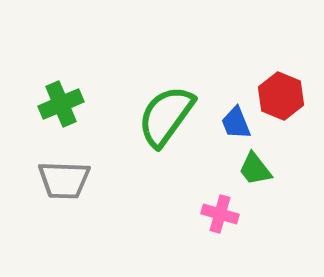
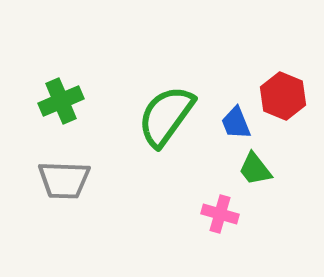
red hexagon: moved 2 px right
green cross: moved 3 px up
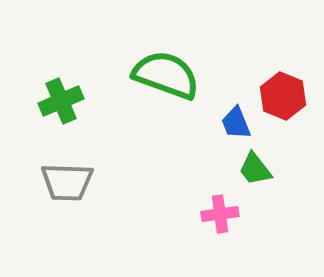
green semicircle: moved 41 px up; rotated 74 degrees clockwise
gray trapezoid: moved 3 px right, 2 px down
pink cross: rotated 24 degrees counterclockwise
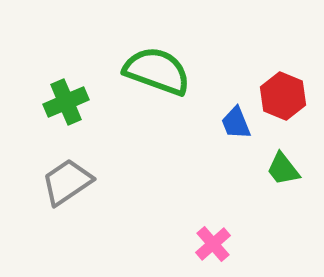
green semicircle: moved 9 px left, 4 px up
green cross: moved 5 px right, 1 px down
green trapezoid: moved 28 px right
gray trapezoid: rotated 144 degrees clockwise
pink cross: moved 7 px left, 30 px down; rotated 33 degrees counterclockwise
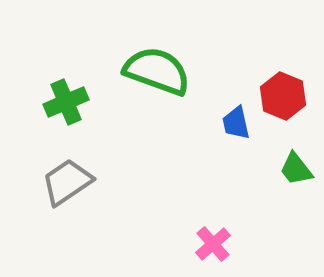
blue trapezoid: rotated 9 degrees clockwise
green trapezoid: moved 13 px right
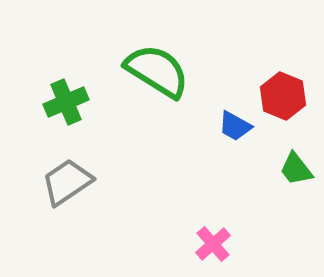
green semicircle: rotated 12 degrees clockwise
blue trapezoid: moved 1 px left, 3 px down; rotated 48 degrees counterclockwise
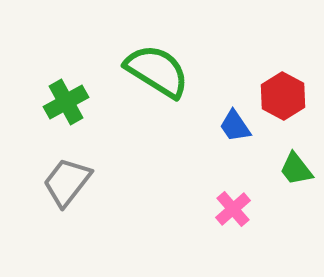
red hexagon: rotated 6 degrees clockwise
green cross: rotated 6 degrees counterclockwise
blue trapezoid: rotated 27 degrees clockwise
gray trapezoid: rotated 18 degrees counterclockwise
pink cross: moved 20 px right, 35 px up
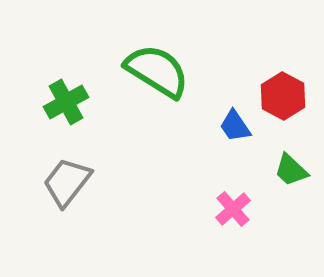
green trapezoid: moved 5 px left, 1 px down; rotated 9 degrees counterclockwise
